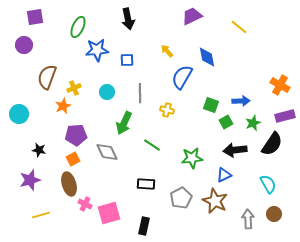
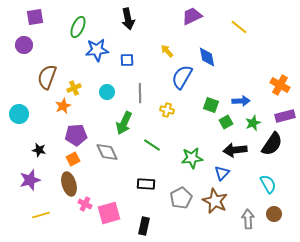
blue triangle at (224, 175): moved 2 px left, 2 px up; rotated 21 degrees counterclockwise
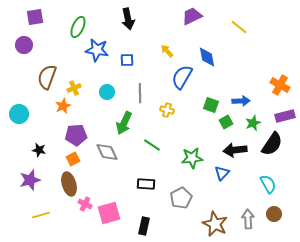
blue star at (97, 50): rotated 15 degrees clockwise
brown star at (215, 201): moved 23 px down
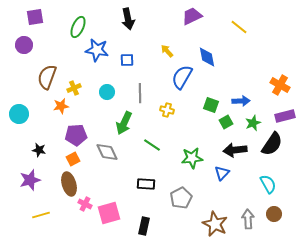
orange star at (63, 106): moved 2 px left; rotated 14 degrees clockwise
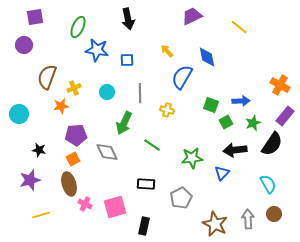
purple rectangle at (285, 116): rotated 36 degrees counterclockwise
pink square at (109, 213): moved 6 px right, 6 px up
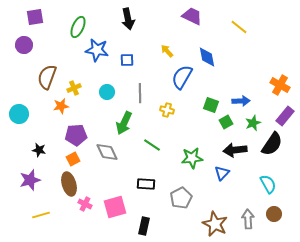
purple trapezoid at (192, 16): rotated 50 degrees clockwise
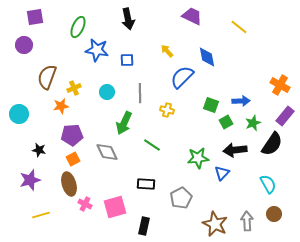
blue semicircle at (182, 77): rotated 15 degrees clockwise
purple pentagon at (76, 135): moved 4 px left
green star at (192, 158): moved 6 px right
gray arrow at (248, 219): moved 1 px left, 2 px down
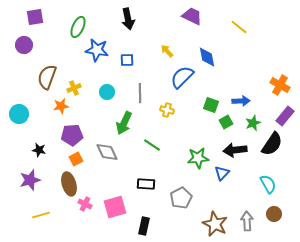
orange square at (73, 159): moved 3 px right
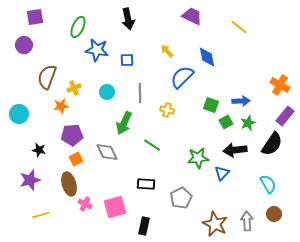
green star at (253, 123): moved 5 px left
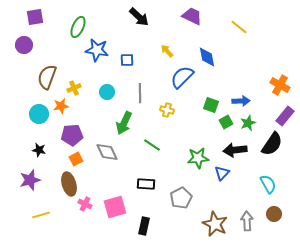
black arrow at (128, 19): moved 11 px right, 2 px up; rotated 35 degrees counterclockwise
cyan circle at (19, 114): moved 20 px right
